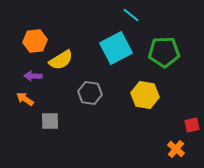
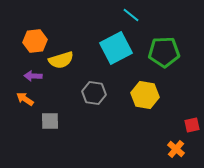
yellow semicircle: rotated 15 degrees clockwise
gray hexagon: moved 4 px right
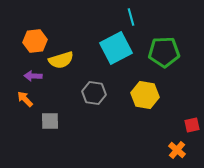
cyan line: moved 2 px down; rotated 36 degrees clockwise
orange arrow: rotated 12 degrees clockwise
orange cross: moved 1 px right, 1 px down
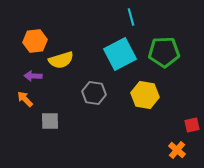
cyan square: moved 4 px right, 6 px down
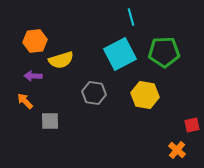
orange arrow: moved 2 px down
